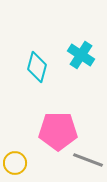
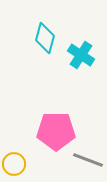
cyan diamond: moved 8 px right, 29 px up
pink pentagon: moved 2 px left
yellow circle: moved 1 px left, 1 px down
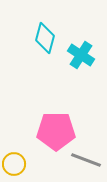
gray line: moved 2 px left
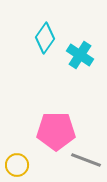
cyan diamond: rotated 20 degrees clockwise
cyan cross: moved 1 px left
yellow circle: moved 3 px right, 1 px down
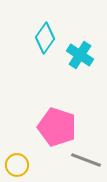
pink pentagon: moved 1 px right, 4 px up; rotated 18 degrees clockwise
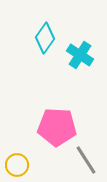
pink pentagon: rotated 15 degrees counterclockwise
gray line: rotated 36 degrees clockwise
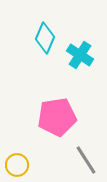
cyan diamond: rotated 12 degrees counterclockwise
pink pentagon: moved 10 px up; rotated 12 degrees counterclockwise
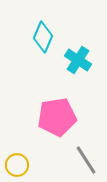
cyan diamond: moved 2 px left, 1 px up
cyan cross: moved 2 px left, 5 px down
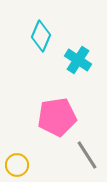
cyan diamond: moved 2 px left, 1 px up
gray line: moved 1 px right, 5 px up
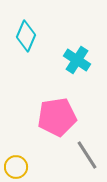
cyan diamond: moved 15 px left
cyan cross: moved 1 px left
yellow circle: moved 1 px left, 2 px down
